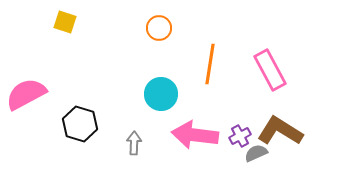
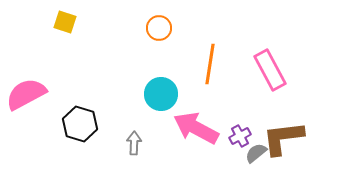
brown L-shape: moved 3 px right, 7 px down; rotated 39 degrees counterclockwise
pink arrow: moved 1 px right, 7 px up; rotated 21 degrees clockwise
gray semicircle: rotated 15 degrees counterclockwise
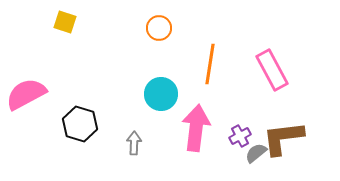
pink rectangle: moved 2 px right
pink arrow: rotated 69 degrees clockwise
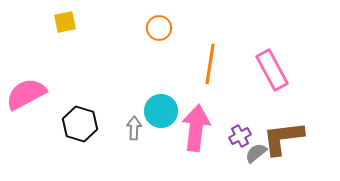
yellow square: rotated 30 degrees counterclockwise
cyan circle: moved 17 px down
gray arrow: moved 15 px up
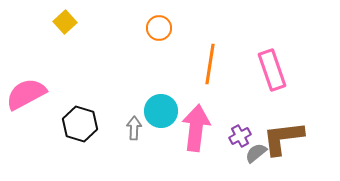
yellow square: rotated 30 degrees counterclockwise
pink rectangle: rotated 9 degrees clockwise
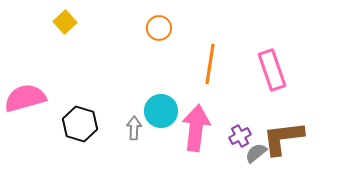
pink semicircle: moved 1 px left, 4 px down; rotated 12 degrees clockwise
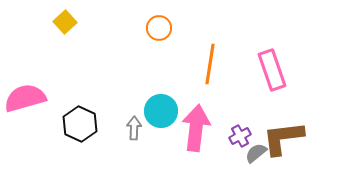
black hexagon: rotated 8 degrees clockwise
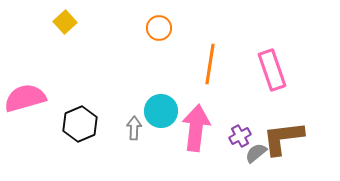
black hexagon: rotated 12 degrees clockwise
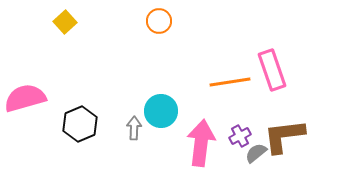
orange circle: moved 7 px up
orange line: moved 20 px right, 18 px down; rotated 72 degrees clockwise
pink arrow: moved 5 px right, 15 px down
brown L-shape: moved 1 px right, 2 px up
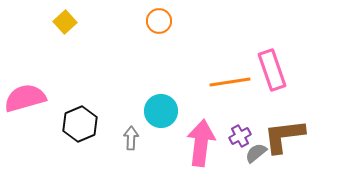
gray arrow: moved 3 px left, 10 px down
